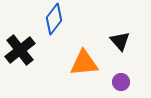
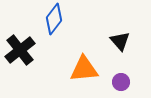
orange triangle: moved 6 px down
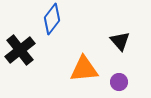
blue diamond: moved 2 px left
purple circle: moved 2 px left
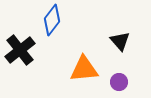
blue diamond: moved 1 px down
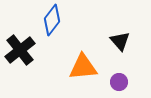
orange triangle: moved 1 px left, 2 px up
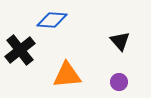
blue diamond: rotated 56 degrees clockwise
orange triangle: moved 16 px left, 8 px down
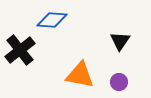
black triangle: rotated 15 degrees clockwise
orange triangle: moved 13 px right; rotated 16 degrees clockwise
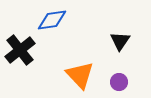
blue diamond: rotated 12 degrees counterclockwise
orange triangle: rotated 36 degrees clockwise
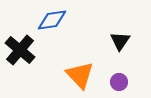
black cross: rotated 12 degrees counterclockwise
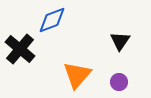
blue diamond: rotated 12 degrees counterclockwise
black cross: moved 1 px up
orange triangle: moved 3 px left; rotated 24 degrees clockwise
